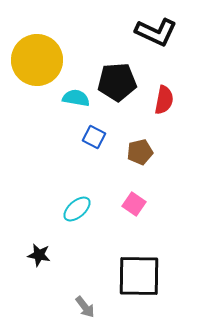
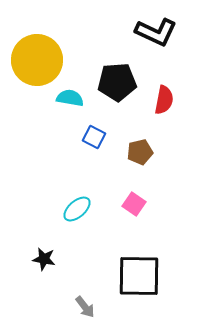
cyan semicircle: moved 6 px left
black star: moved 5 px right, 4 px down
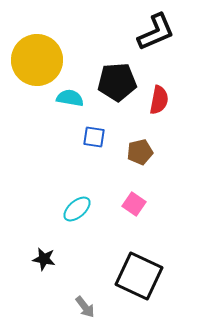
black L-shape: rotated 48 degrees counterclockwise
red semicircle: moved 5 px left
blue square: rotated 20 degrees counterclockwise
black square: rotated 24 degrees clockwise
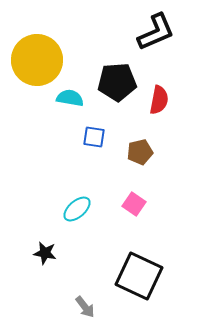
black star: moved 1 px right, 6 px up
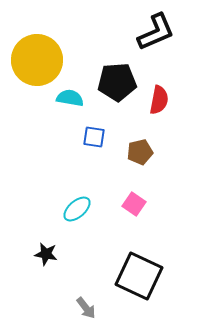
black star: moved 1 px right, 1 px down
gray arrow: moved 1 px right, 1 px down
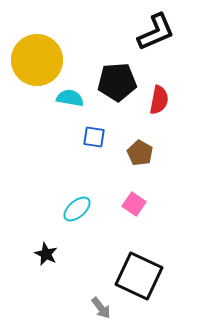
brown pentagon: moved 1 px down; rotated 30 degrees counterclockwise
black star: rotated 15 degrees clockwise
gray arrow: moved 15 px right
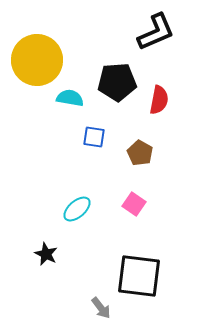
black square: rotated 18 degrees counterclockwise
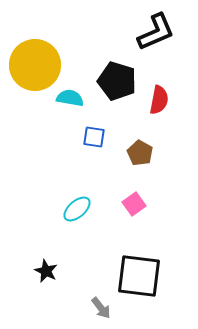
yellow circle: moved 2 px left, 5 px down
black pentagon: moved 1 px up; rotated 21 degrees clockwise
pink square: rotated 20 degrees clockwise
black star: moved 17 px down
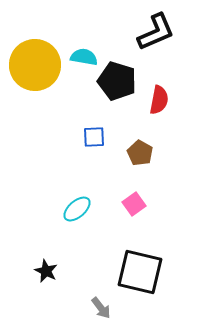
cyan semicircle: moved 14 px right, 41 px up
blue square: rotated 10 degrees counterclockwise
black square: moved 1 px right, 4 px up; rotated 6 degrees clockwise
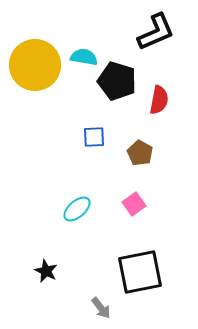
black square: rotated 24 degrees counterclockwise
